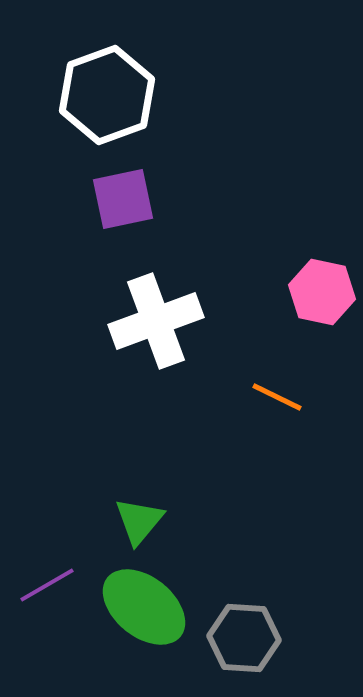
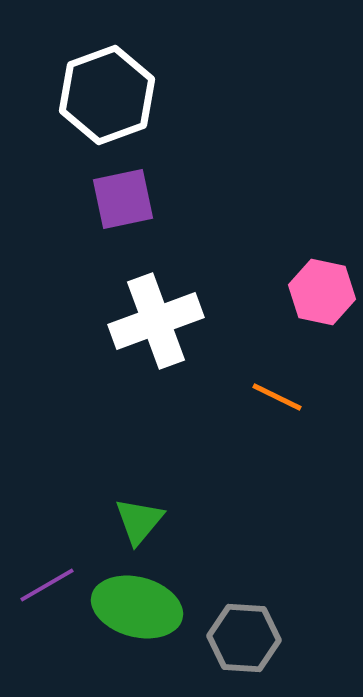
green ellipse: moved 7 px left; rotated 24 degrees counterclockwise
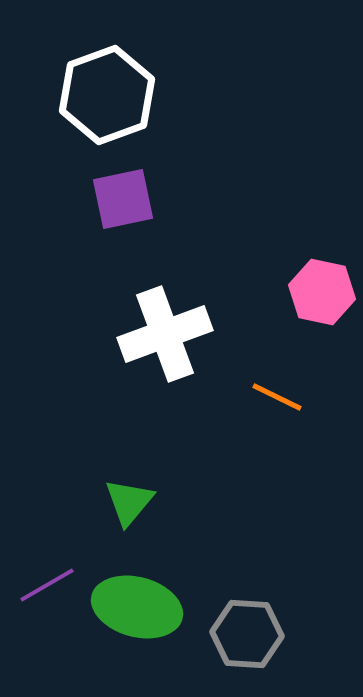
white cross: moved 9 px right, 13 px down
green triangle: moved 10 px left, 19 px up
gray hexagon: moved 3 px right, 4 px up
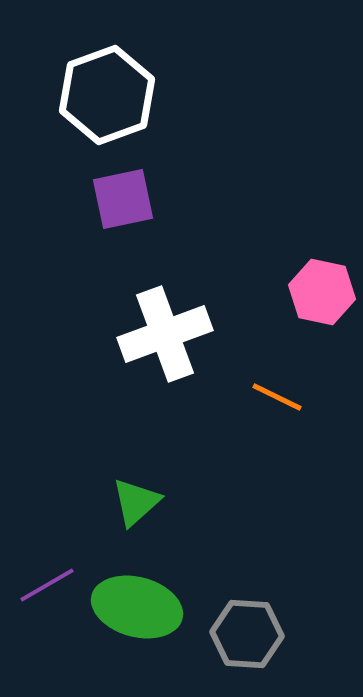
green triangle: moved 7 px right; rotated 8 degrees clockwise
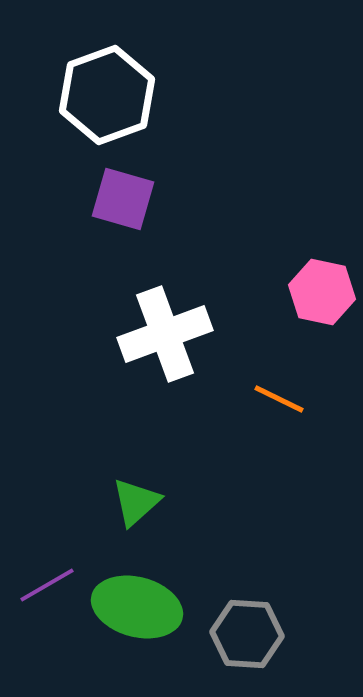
purple square: rotated 28 degrees clockwise
orange line: moved 2 px right, 2 px down
